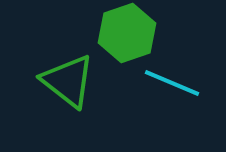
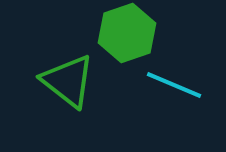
cyan line: moved 2 px right, 2 px down
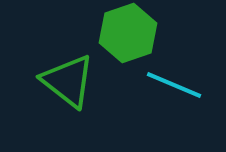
green hexagon: moved 1 px right
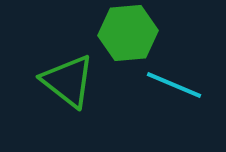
green hexagon: rotated 14 degrees clockwise
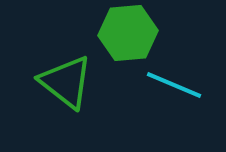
green triangle: moved 2 px left, 1 px down
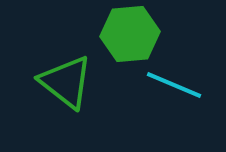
green hexagon: moved 2 px right, 1 px down
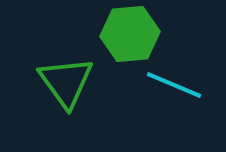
green triangle: rotated 16 degrees clockwise
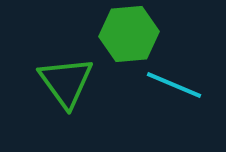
green hexagon: moved 1 px left
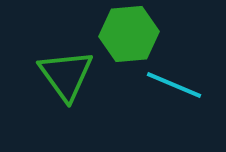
green triangle: moved 7 px up
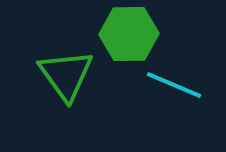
green hexagon: rotated 4 degrees clockwise
